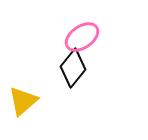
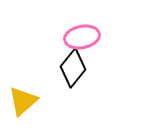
pink ellipse: rotated 24 degrees clockwise
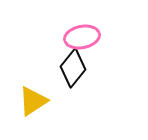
yellow triangle: moved 10 px right; rotated 8 degrees clockwise
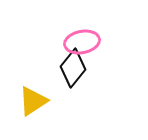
pink ellipse: moved 5 px down
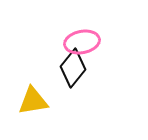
yellow triangle: rotated 24 degrees clockwise
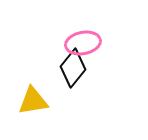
pink ellipse: moved 1 px right, 1 px down
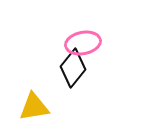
yellow triangle: moved 1 px right, 6 px down
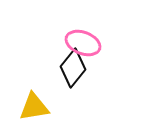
pink ellipse: rotated 32 degrees clockwise
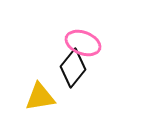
yellow triangle: moved 6 px right, 10 px up
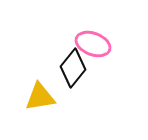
pink ellipse: moved 10 px right, 1 px down
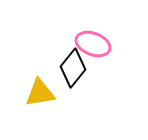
yellow triangle: moved 4 px up
